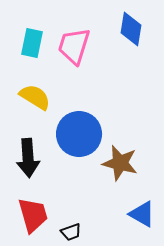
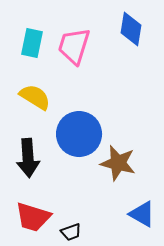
brown star: moved 2 px left
red trapezoid: moved 2 px down; rotated 123 degrees clockwise
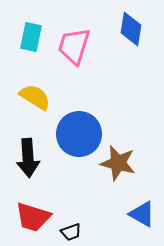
cyan rectangle: moved 1 px left, 6 px up
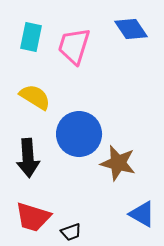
blue diamond: rotated 44 degrees counterclockwise
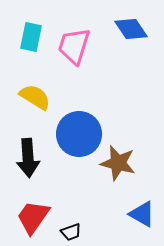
red trapezoid: rotated 108 degrees clockwise
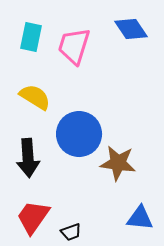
brown star: rotated 6 degrees counterclockwise
blue triangle: moved 2 px left, 4 px down; rotated 24 degrees counterclockwise
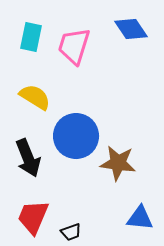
blue circle: moved 3 px left, 2 px down
black arrow: rotated 18 degrees counterclockwise
red trapezoid: rotated 12 degrees counterclockwise
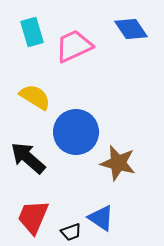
cyan rectangle: moved 1 px right, 5 px up; rotated 28 degrees counterclockwise
pink trapezoid: rotated 48 degrees clockwise
blue circle: moved 4 px up
black arrow: rotated 153 degrees clockwise
brown star: rotated 6 degrees clockwise
blue triangle: moved 39 px left; rotated 28 degrees clockwise
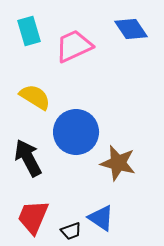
cyan rectangle: moved 3 px left, 1 px up
black arrow: rotated 21 degrees clockwise
black trapezoid: moved 1 px up
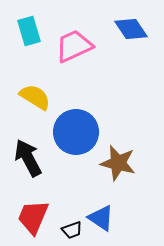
black trapezoid: moved 1 px right, 1 px up
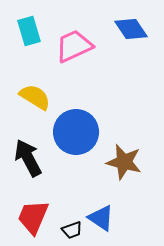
brown star: moved 6 px right, 1 px up
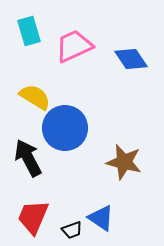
blue diamond: moved 30 px down
blue circle: moved 11 px left, 4 px up
